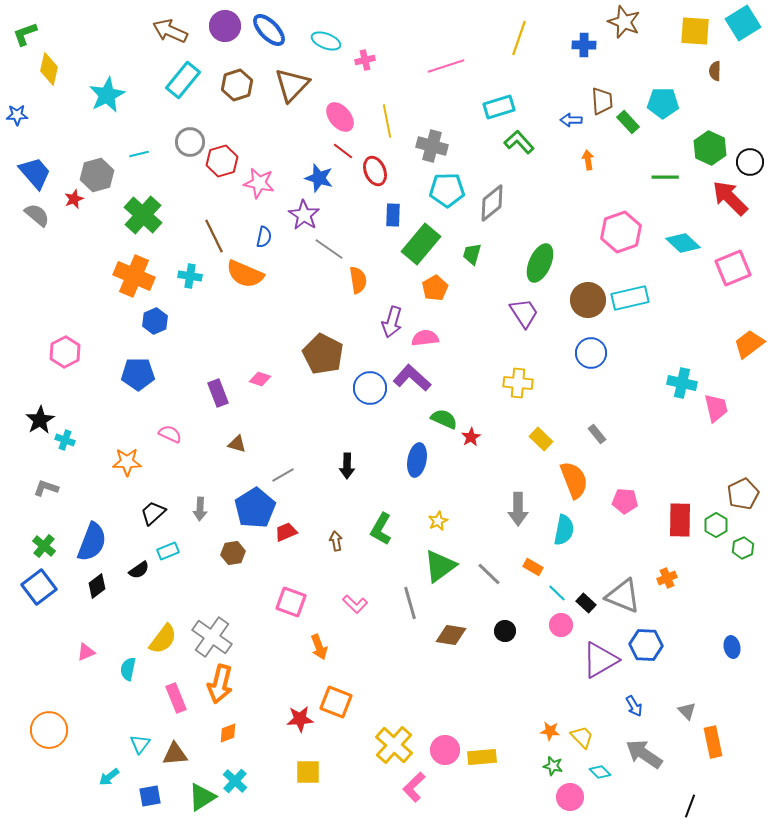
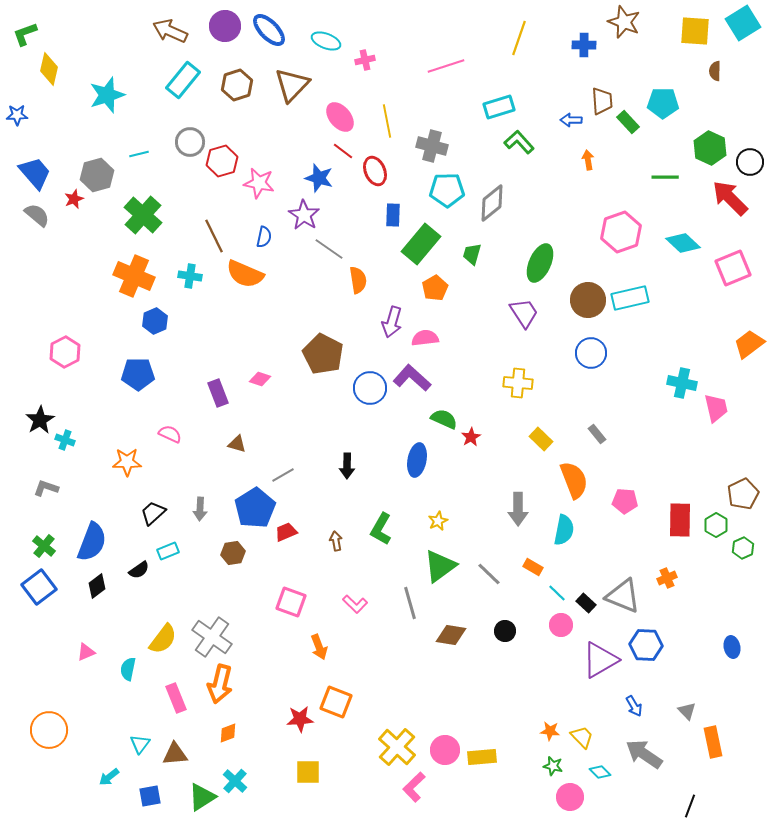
cyan star at (107, 95): rotated 9 degrees clockwise
yellow cross at (394, 745): moved 3 px right, 2 px down
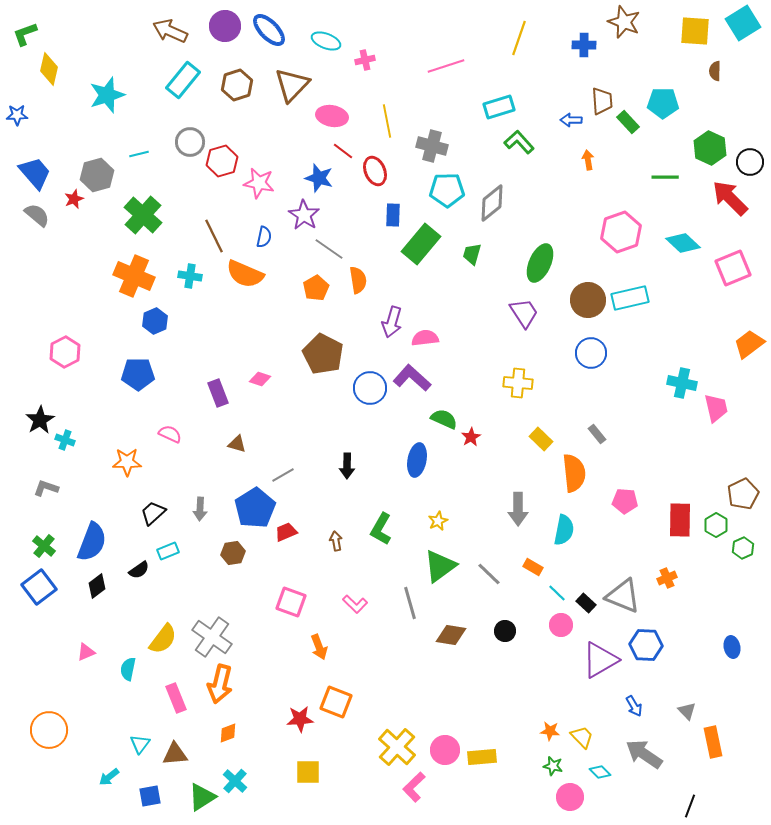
pink ellipse at (340, 117): moved 8 px left, 1 px up; rotated 40 degrees counterclockwise
orange pentagon at (435, 288): moved 119 px left
orange semicircle at (574, 480): moved 7 px up; rotated 15 degrees clockwise
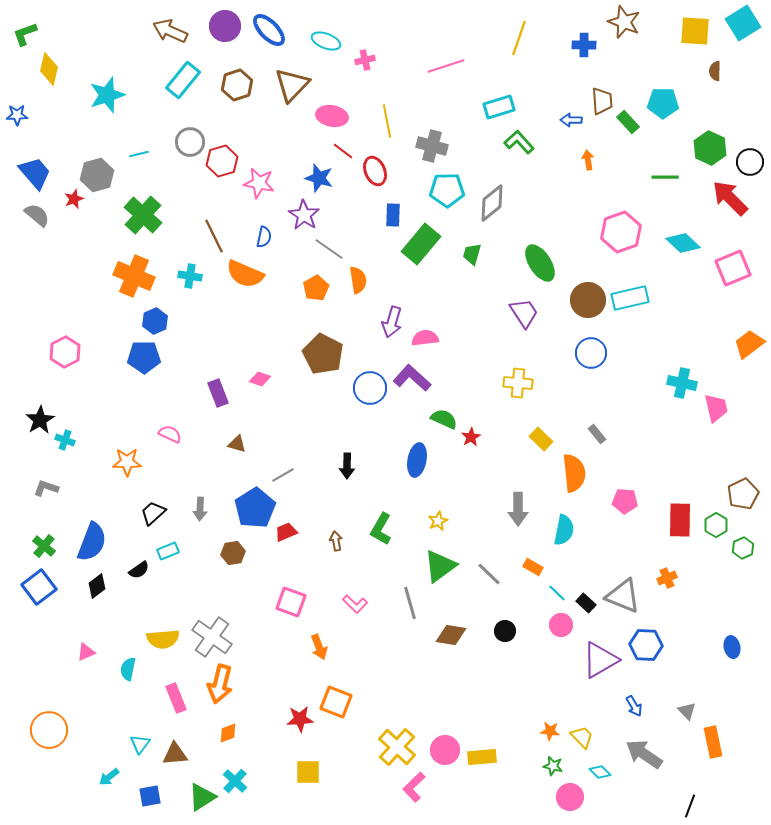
green ellipse at (540, 263): rotated 57 degrees counterclockwise
blue pentagon at (138, 374): moved 6 px right, 17 px up
yellow semicircle at (163, 639): rotated 48 degrees clockwise
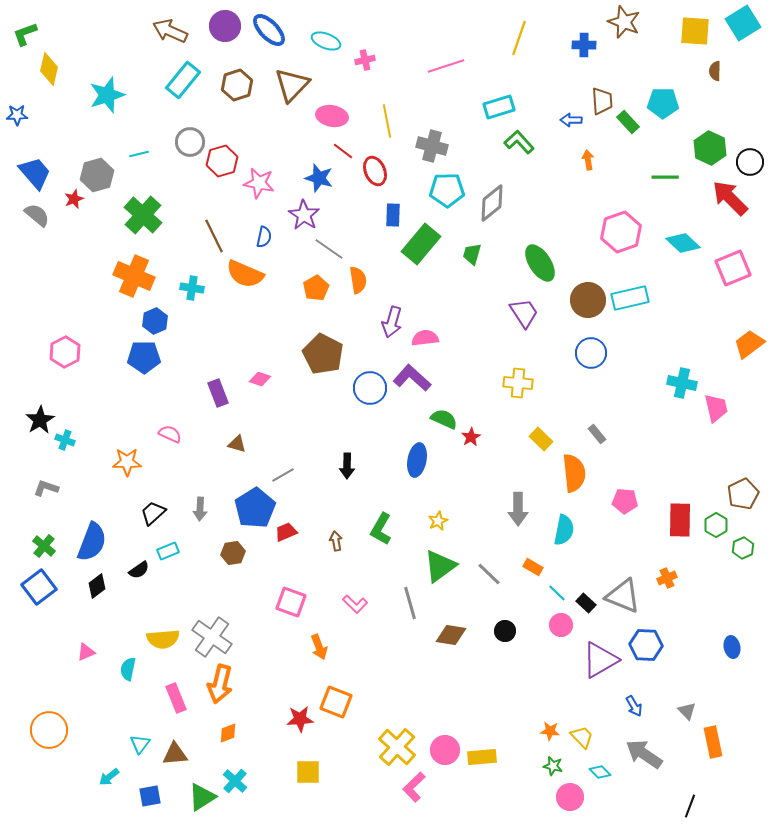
cyan cross at (190, 276): moved 2 px right, 12 px down
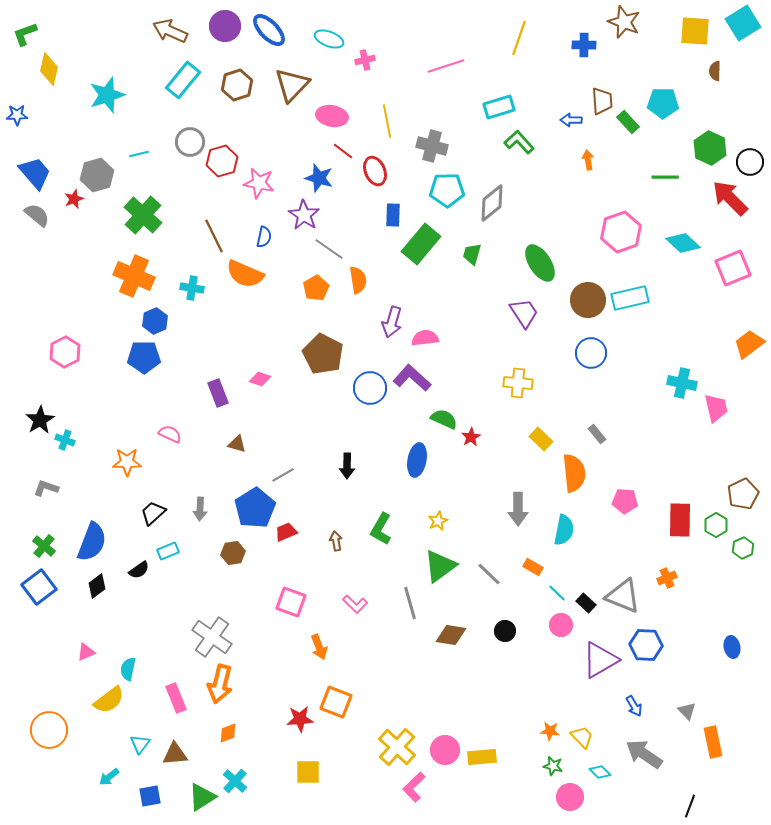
cyan ellipse at (326, 41): moved 3 px right, 2 px up
yellow semicircle at (163, 639): moved 54 px left, 61 px down; rotated 32 degrees counterclockwise
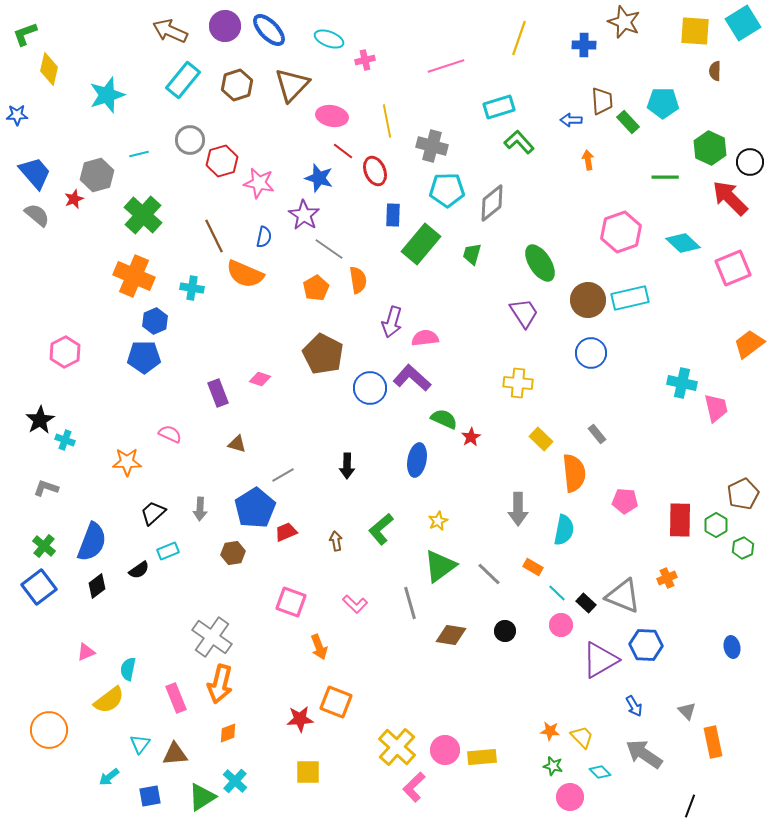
gray circle at (190, 142): moved 2 px up
green L-shape at (381, 529): rotated 20 degrees clockwise
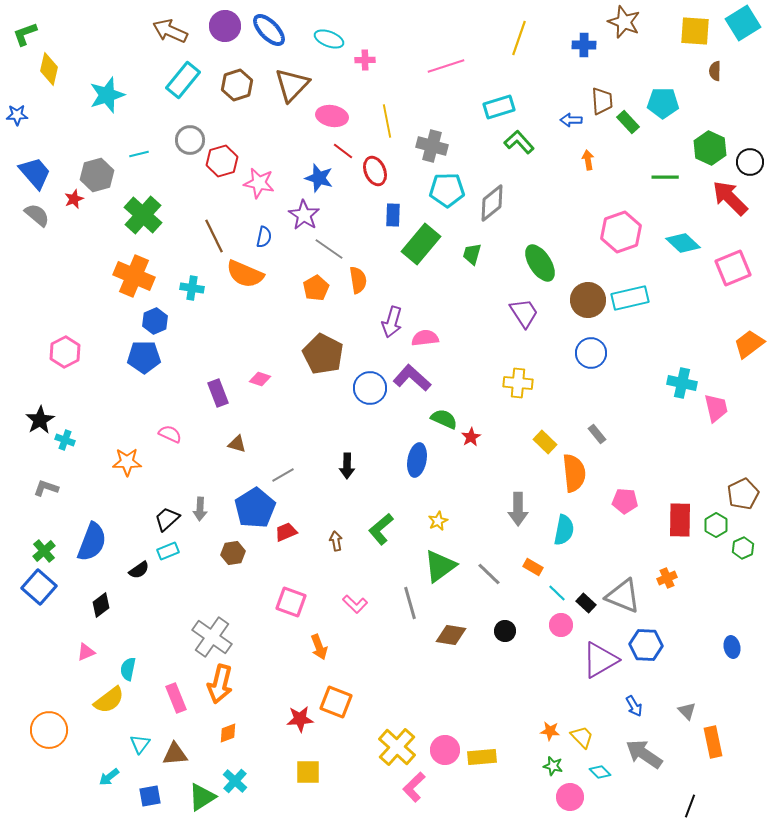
pink cross at (365, 60): rotated 12 degrees clockwise
yellow rectangle at (541, 439): moved 4 px right, 3 px down
black trapezoid at (153, 513): moved 14 px right, 6 px down
green cross at (44, 546): moved 5 px down; rotated 10 degrees clockwise
black diamond at (97, 586): moved 4 px right, 19 px down
blue square at (39, 587): rotated 12 degrees counterclockwise
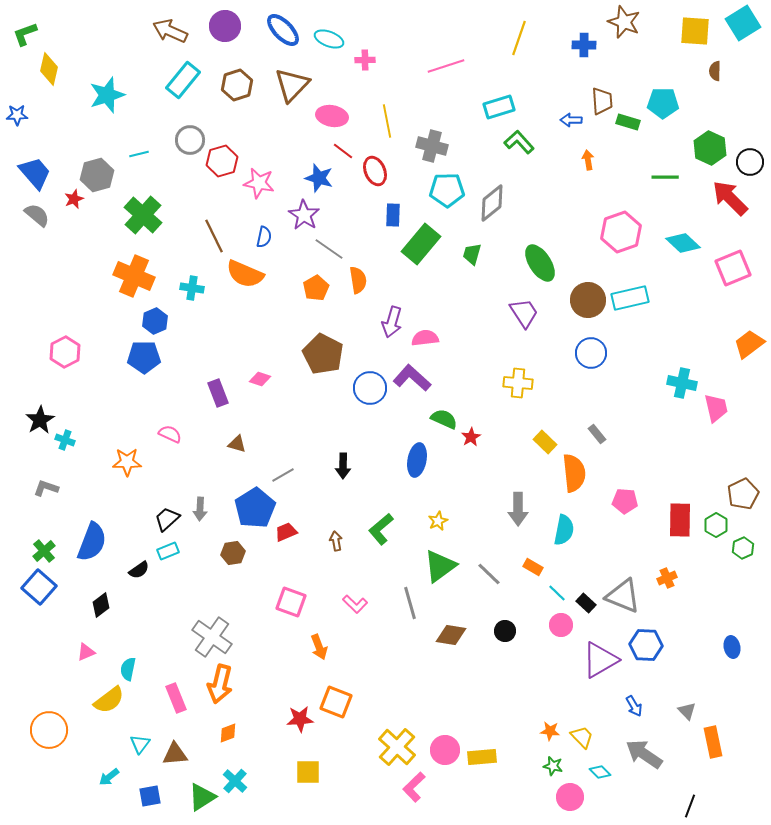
blue ellipse at (269, 30): moved 14 px right
green rectangle at (628, 122): rotated 30 degrees counterclockwise
black arrow at (347, 466): moved 4 px left
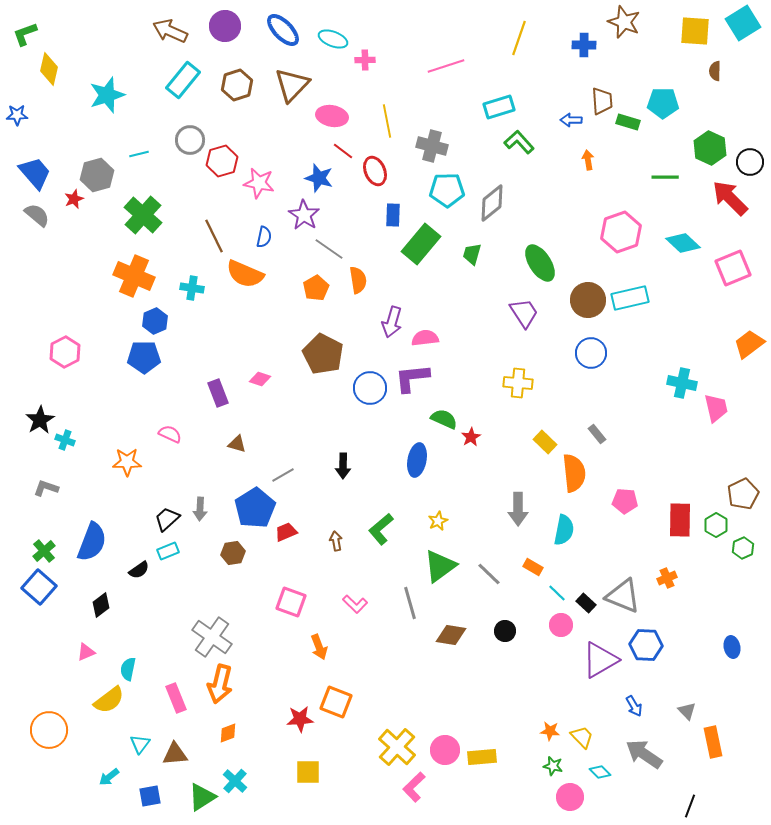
cyan ellipse at (329, 39): moved 4 px right
purple L-shape at (412, 378): rotated 48 degrees counterclockwise
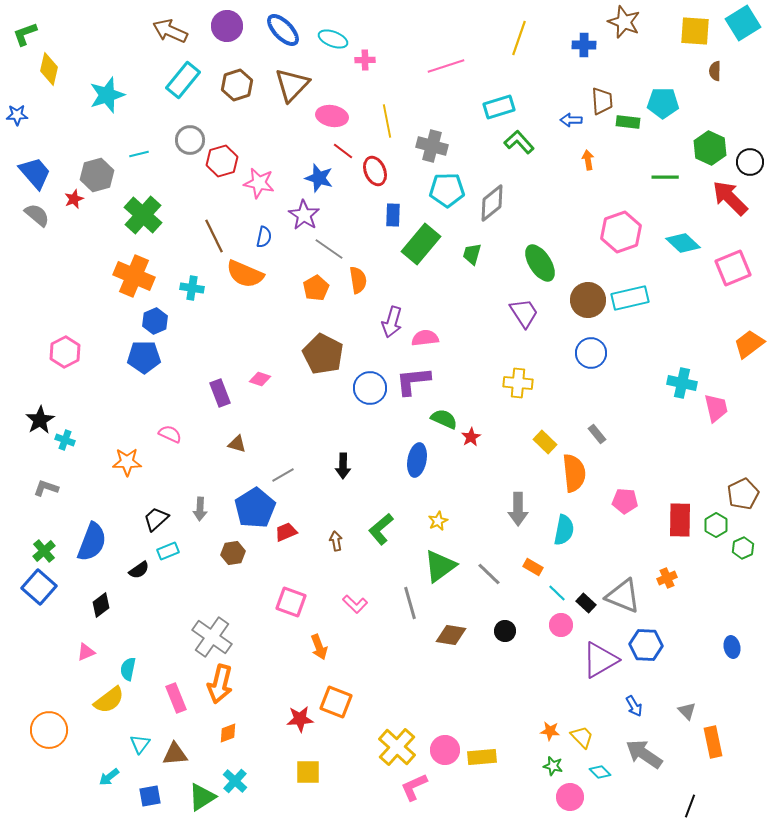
purple circle at (225, 26): moved 2 px right
green rectangle at (628, 122): rotated 10 degrees counterclockwise
purple L-shape at (412, 378): moved 1 px right, 3 px down
purple rectangle at (218, 393): moved 2 px right
black trapezoid at (167, 519): moved 11 px left
pink L-shape at (414, 787): rotated 20 degrees clockwise
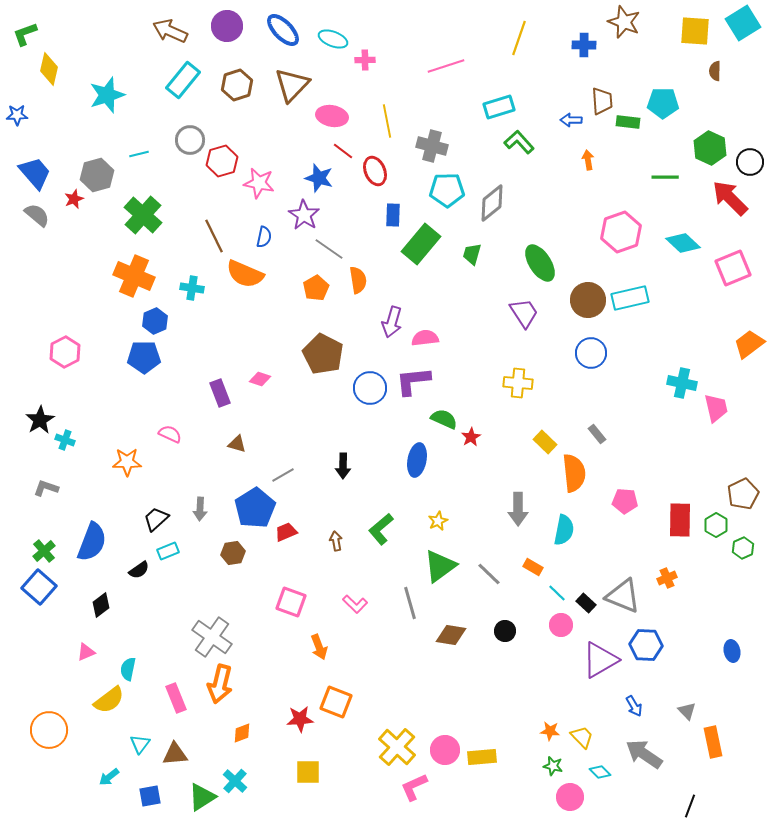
blue ellipse at (732, 647): moved 4 px down
orange diamond at (228, 733): moved 14 px right
